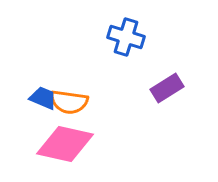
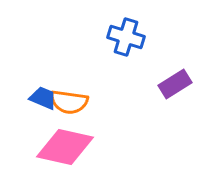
purple rectangle: moved 8 px right, 4 px up
pink diamond: moved 3 px down
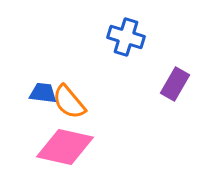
purple rectangle: rotated 28 degrees counterclockwise
blue trapezoid: moved 5 px up; rotated 16 degrees counterclockwise
orange semicircle: rotated 42 degrees clockwise
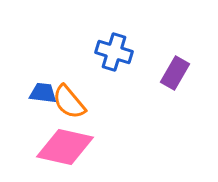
blue cross: moved 12 px left, 15 px down
purple rectangle: moved 11 px up
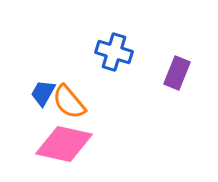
purple rectangle: moved 2 px right; rotated 8 degrees counterclockwise
blue trapezoid: rotated 68 degrees counterclockwise
pink diamond: moved 1 px left, 3 px up
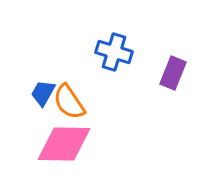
purple rectangle: moved 4 px left
orange semicircle: rotated 6 degrees clockwise
pink diamond: rotated 12 degrees counterclockwise
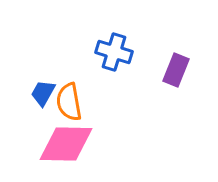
purple rectangle: moved 3 px right, 3 px up
orange semicircle: rotated 24 degrees clockwise
pink diamond: moved 2 px right
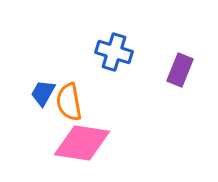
purple rectangle: moved 4 px right
pink diamond: moved 16 px right, 1 px up; rotated 8 degrees clockwise
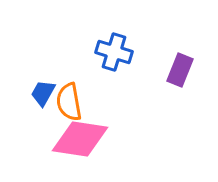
pink diamond: moved 2 px left, 4 px up
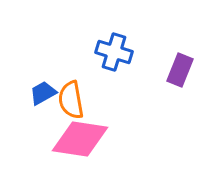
blue trapezoid: rotated 32 degrees clockwise
orange semicircle: moved 2 px right, 2 px up
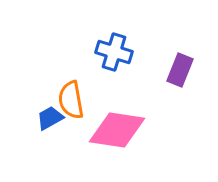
blue trapezoid: moved 7 px right, 25 px down
pink diamond: moved 37 px right, 9 px up
